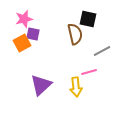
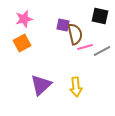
black square: moved 12 px right, 3 px up
purple square: moved 30 px right, 9 px up
pink line: moved 4 px left, 25 px up
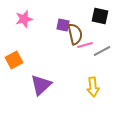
orange square: moved 8 px left, 17 px down
pink line: moved 2 px up
yellow arrow: moved 17 px right
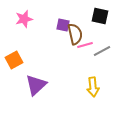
purple triangle: moved 5 px left
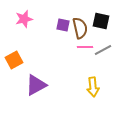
black square: moved 1 px right, 5 px down
brown semicircle: moved 5 px right, 6 px up
pink line: moved 2 px down; rotated 14 degrees clockwise
gray line: moved 1 px right, 1 px up
purple triangle: rotated 15 degrees clockwise
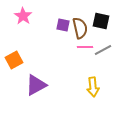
pink star: moved 1 px left, 3 px up; rotated 24 degrees counterclockwise
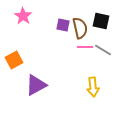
gray line: rotated 60 degrees clockwise
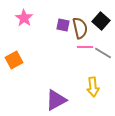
pink star: moved 1 px right, 2 px down
black square: rotated 30 degrees clockwise
gray line: moved 3 px down
purple triangle: moved 20 px right, 15 px down
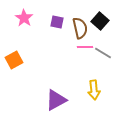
black square: moved 1 px left
purple square: moved 6 px left, 3 px up
yellow arrow: moved 1 px right, 3 px down
